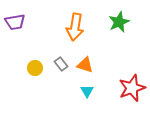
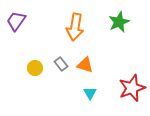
purple trapezoid: moved 1 px right, 1 px up; rotated 135 degrees clockwise
cyan triangle: moved 3 px right, 2 px down
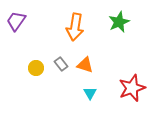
yellow circle: moved 1 px right
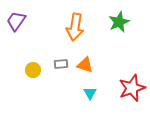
gray rectangle: rotated 56 degrees counterclockwise
yellow circle: moved 3 px left, 2 px down
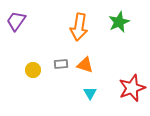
orange arrow: moved 4 px right
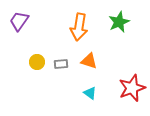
purple trapezoid: moved 3 px right
orange triangle: moved 4 px right, 4 px up
yellow circle: moved 4 px right, 8 px up
cyan triangle: rotated 24 degrees counterclockwise
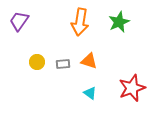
orange arrow: moved 1 px right, 5 px up
gray rectangle: moved 2 px right
